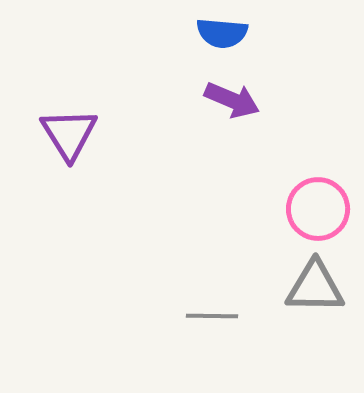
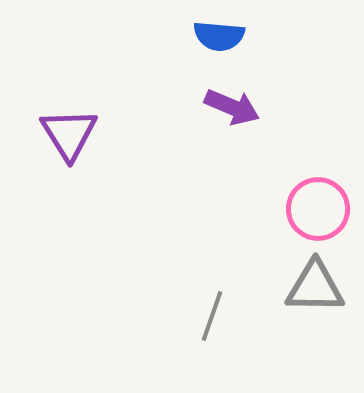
blue semicircle: moved 3 px left, 3 px down
purple arrow: moved 7 px down
gray line: rotated 72 degrees counterclockwise
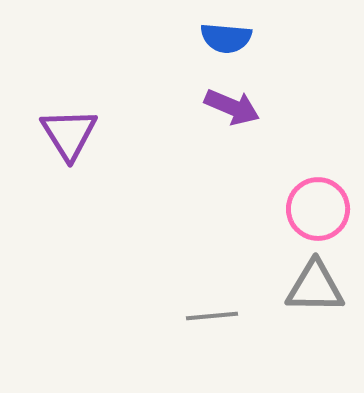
blue semicircle: moved 7 px right, 2 px down
gray line: rotated 66 degrees clockwise
